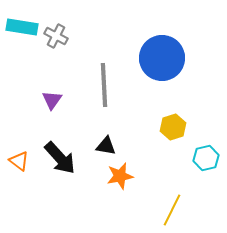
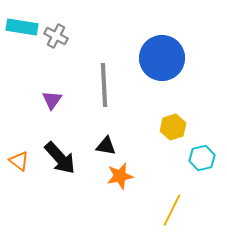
cyan hexagon: moved 4 px left
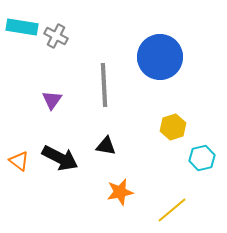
blue circle: moved 2 px left, 1 px up
black arrow: rotated 21 degrees counterclockwise
orange star: moved 16 px down
yellow line: rotated 24 degrees clockwise
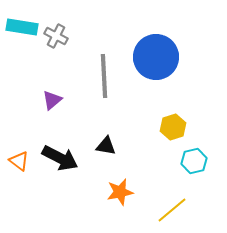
blue circle: moved 4 px left
gray line: moved 9 px up
purple triangle: rotated 15 degrees clockwise
cyan hexagon: moved 8 px left, 3 px down
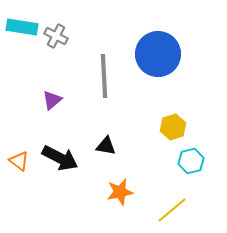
blue circle: moved 2 px right, 3 px up
cyan hexagon: moved 3 px left
